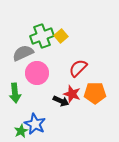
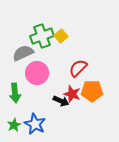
orange pentagon: moved 3 px left, 2 px up
green star: moved 7 px left, 6 px up
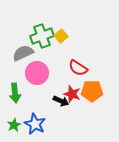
red semicircle: rotated 102 degrees counterclockwise
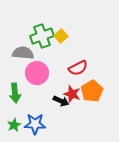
gray semicircle: rotated 30 degrees clockwise
red semicircle: rotated 60 degrees counterclockwise
orange pentagon: rotated 30 degrees counterclockwise
blue star: rotated 25 degrees counterclockwise
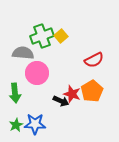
red semicircle: moved 16 px right, 8 px up
green star: moved 2 px right
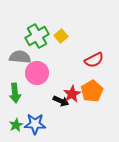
green cross: moved 5 px left; rotated 10 degrees counterclockwise
gray semicircle: moved 3 px left, 4 px down
red star: rotated 24 degrees clockwise
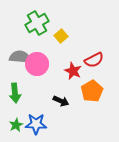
green cross: moved 13 px up
pink circle: moved 9 px up
red star: moved 1 px right, 23 px up; rotated 18 degrees counterclockwise
blue star: moved 1 px right
